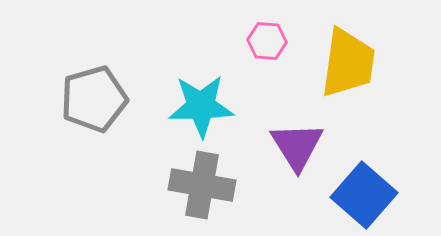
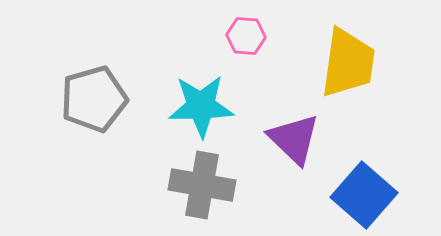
pink hexagon: moved 21 px left, 5 px up
purple triangle: moved 3 px left, 7 px up; rotated 14 degrees counterclockwise
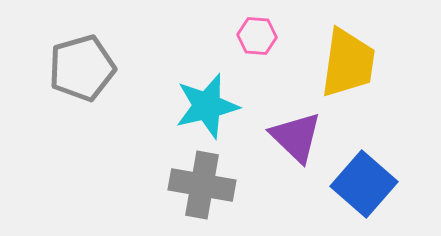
pink hexagon: moved 11 px right
gray pentagon: moved 12 px left, 31 px up
cyan star: moved 6 px right; rotated 12 degrees counterclockwise
purple triangle: moved 2 px right, 2 px up
blue square: moved 11 px up
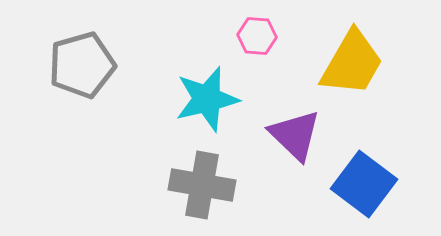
yellow trapezoid: moved 4 px right; rotated 22 degrees clockwise
gray pentagon: moved 3 px up
cyan star: moved 7 px up
purple triangle: moved 1 px left, 2 px up
blue square: rotated 4 degrees counterclockwise
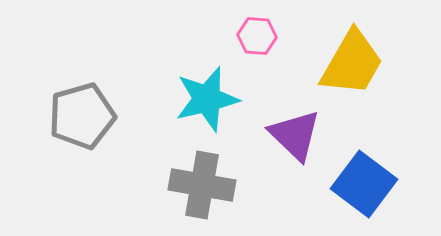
gray pentagon: moved 51 px down
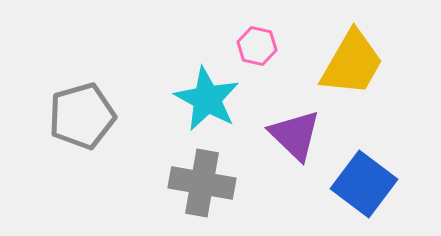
pink hexagon: moved 10 px down; rotated 9 degrees clockwise
cyan star: rotated 30 degrees counterclockwise
gray cross: moved 2 px up
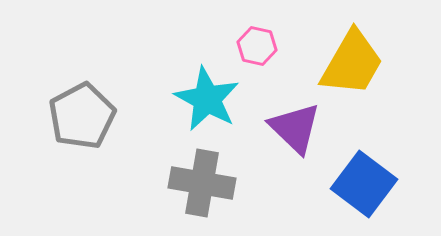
gray pentagon: rotated 12 degrees counterclockwise
purple triangle: moved 7 px up
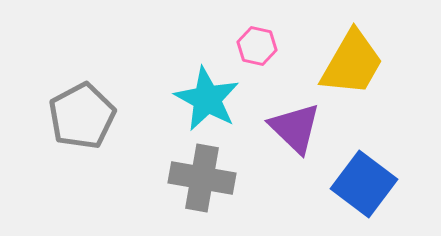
gray cross: moved 5 px up
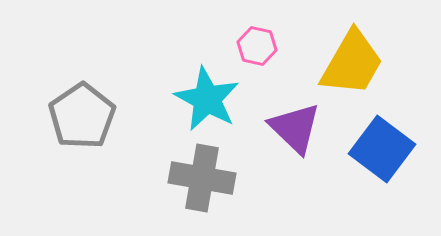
gray pentagon: rotated 6 degrees counterclockwise
blue square: moved 18 px right, 35 px up
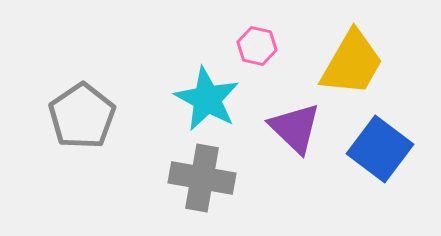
blue square: moved 2 px left
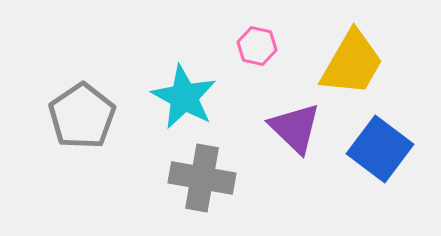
cyan star: moved 23 px left, 2 px up
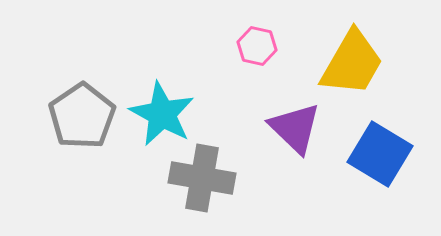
cyan star: moved 22 px left, 17 px down
blue square: moved 5 px down; rotated 6 degrees counterclockwise
